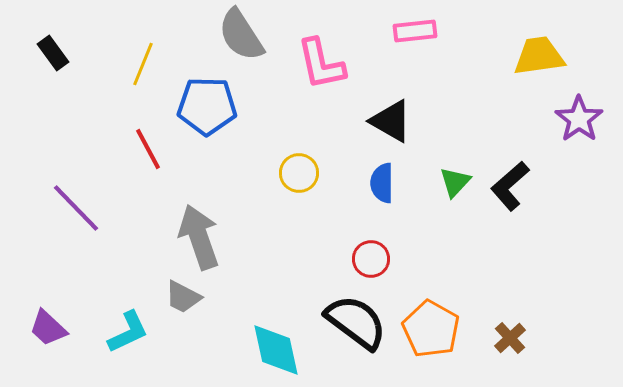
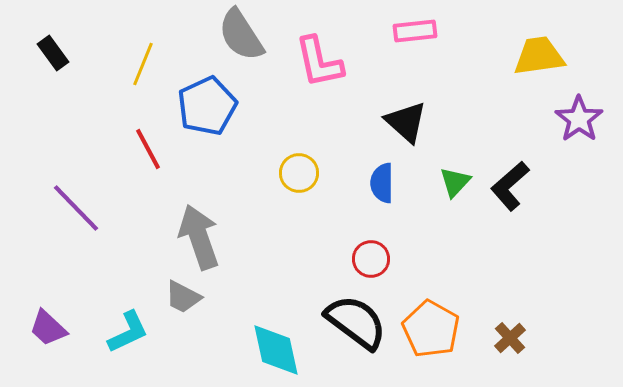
pink L-shape: moved 2 px left, 2 px up
blue pentagon: rotated 26 degrees counterclockwise
black triangle: moved 15 px right, 1 px down; rotated 12 degrees clockwise
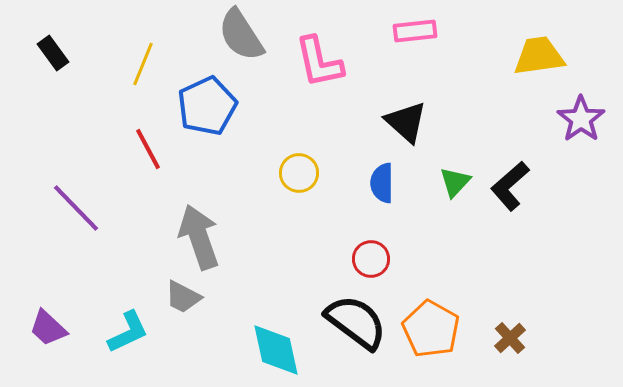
purple star: moved 2 px right
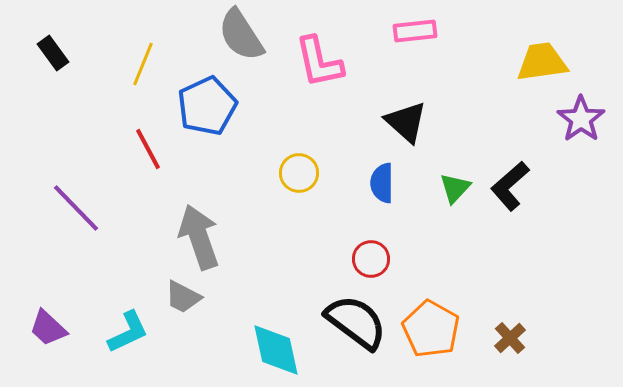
yellow trapezoid: moved 3 px right, 6 px down
green triangle: moved 6 px down
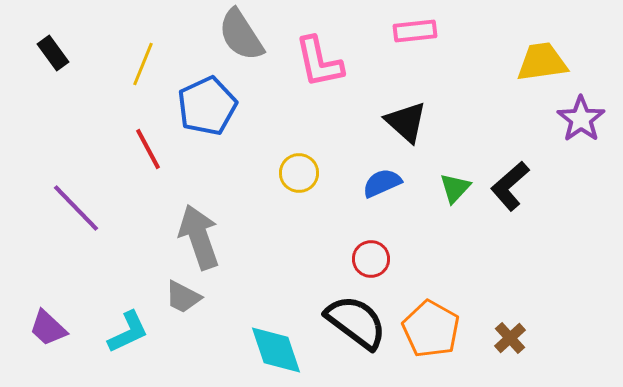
blue semicircle: rotated 66 degrees clockwise
cyan diamond: rotated 6 degrees counterclockwise
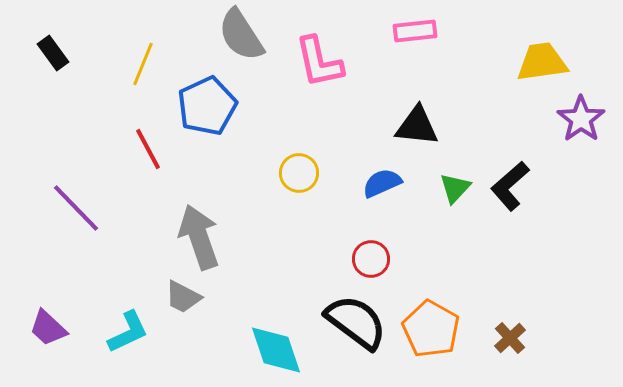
black triangle: moved 11 px right, 4 px down; rotated 36 degrees counterclockwise
